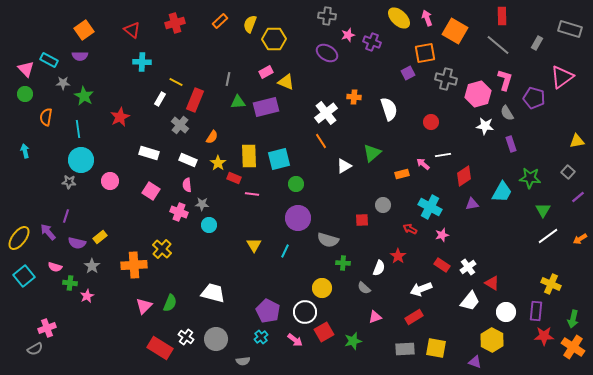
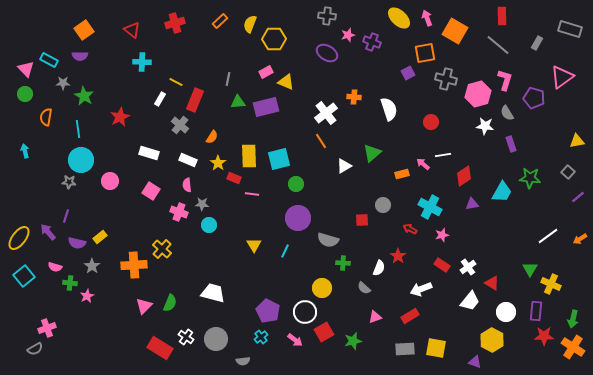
green triangle at (543, 210): moved 13 px left, 59 px down
red rectangle at (414, 317): moved 4 px left, 1 px up
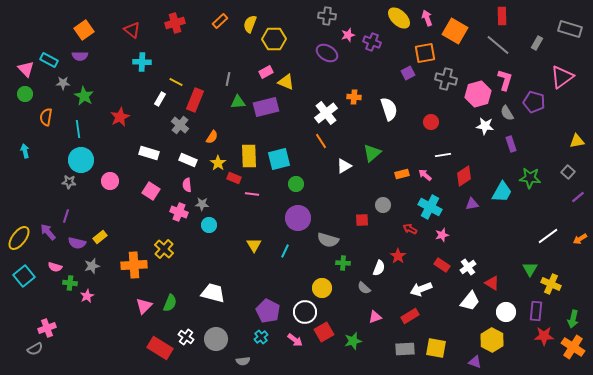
purple pentagon at (534, 98): moved 4 px down
pink arrow at (423, 164): moved 2 px right, 11 px down
yellow cross at (162, 249): moved 2 px right
gray star at (92, 266): rotated 21 degrees clockwise
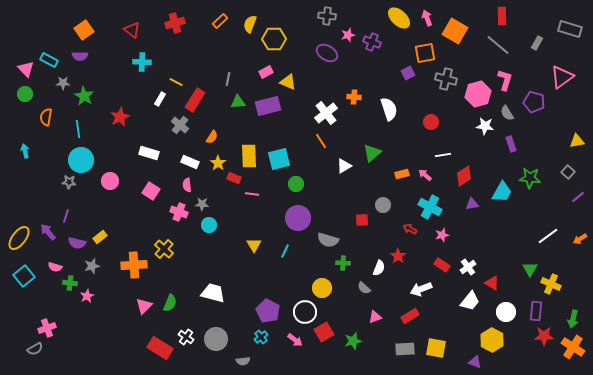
yellow triangle at (286, 82): moved 2 px right
red rectangle at (195, 100): rotated 10 degrees clockwise
purple rectangle at (266, 107): moved 2 px right, 1 px up
white rectangle at (188, 160): moved 2 px right, 2 px down
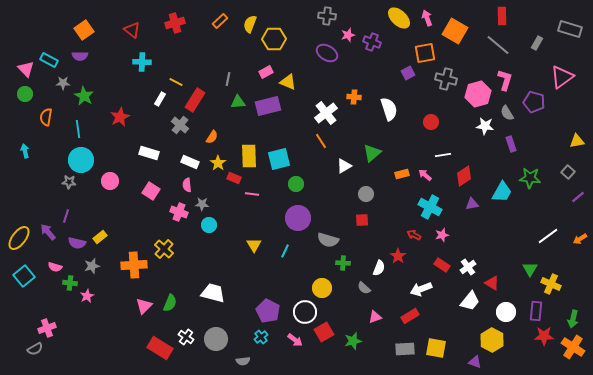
gray circle at (383, 205): moved 17 px left, 11 px up
red arrow at (410, 229): moved 4 px right, 6 px down
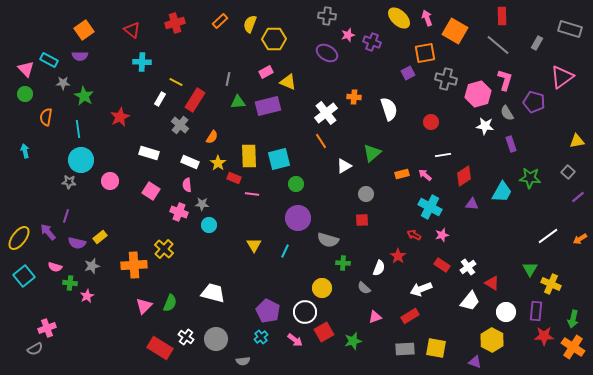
purple triangle at (472, 204): rotated 16 degrees clockwise
